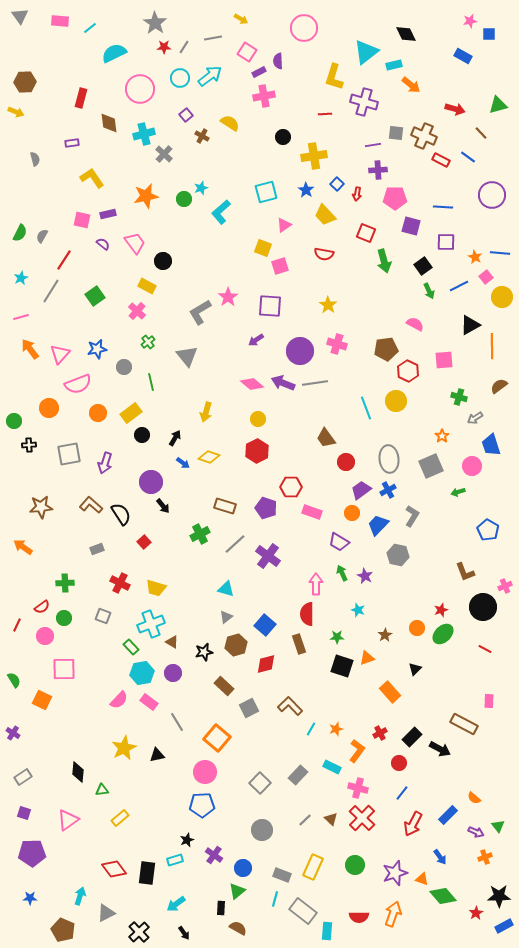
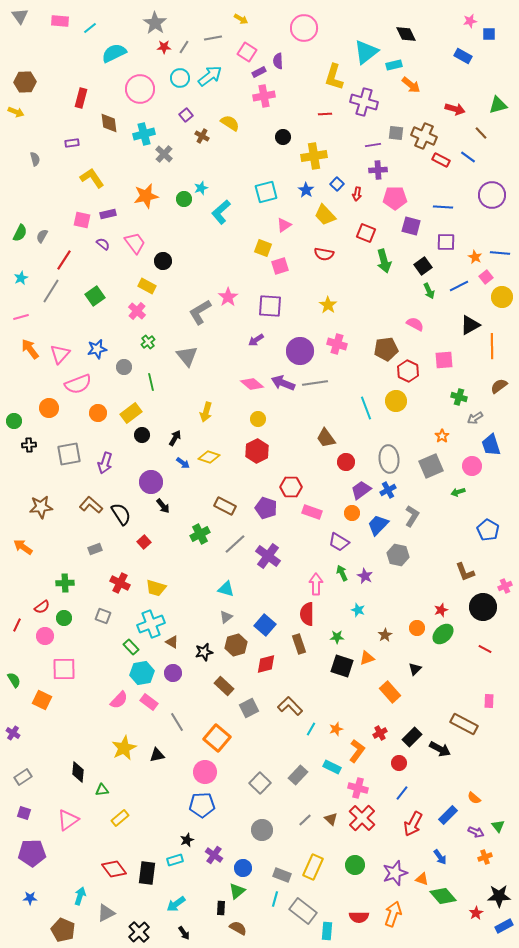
brown rectangle at (225, 506): rotated 10 degrees clockwise
gray rectangle at (97, 549): moved 2 px left
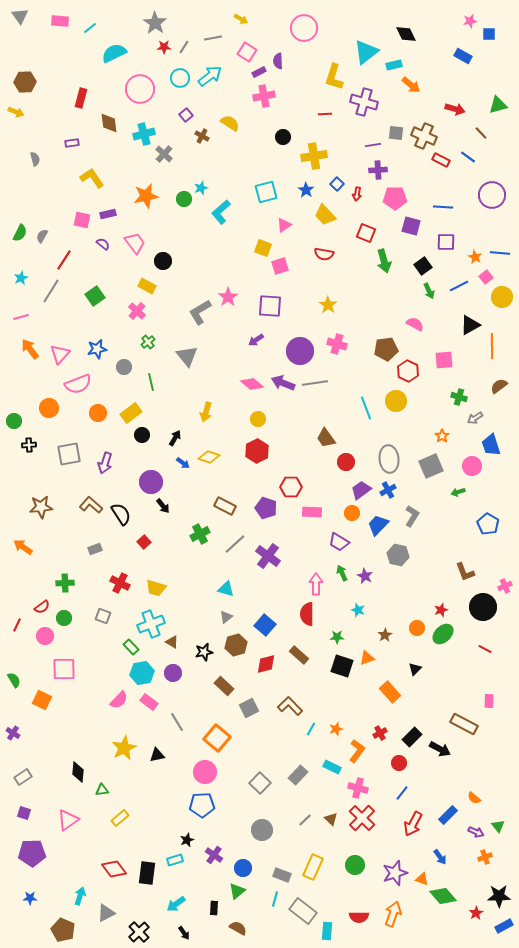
pink rectangle at (312, 512): rotated 18 degrees counterclockwise
blue pentagon at (488, 530): moved 6 px up
brown rectangle at (299, 644): moved 11 px down; rotated 30 degrees counterclockwise
black rectangle at (221, 908): moved 7 px left
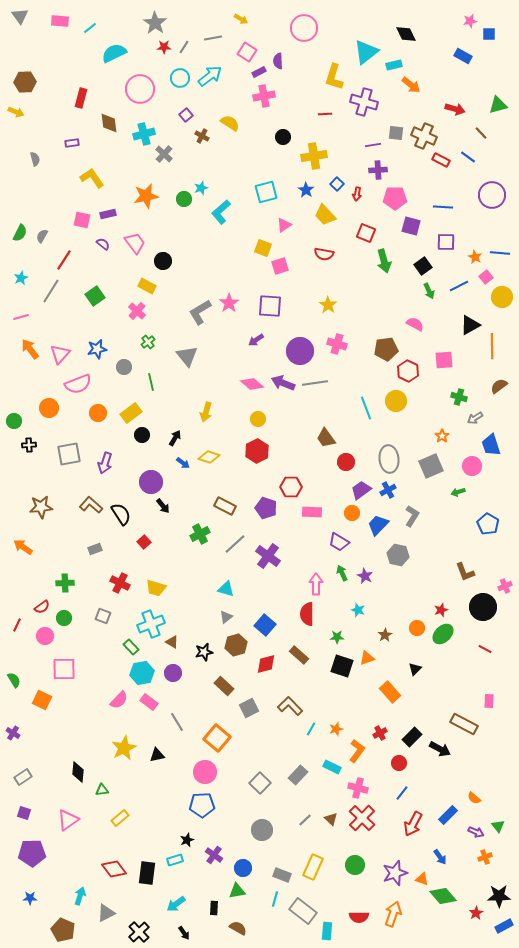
pink star at (228, 297): moved 1 px right, 6 px down
green triangle at (237, 891): rotated 30 degrees clockwise
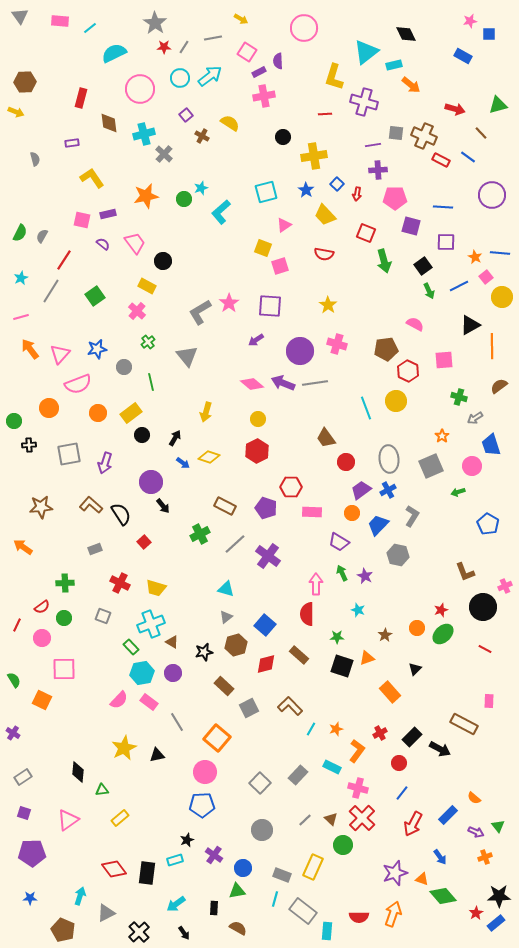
pink circle at (45, 636): moved 3 px left, 2 px down
green circle at (355, 865): moved 12 px left, 20 px up
blue rectangle at (504, 926): moved 8 px left, 3 px up; rotated 12 degrees counterclockwise
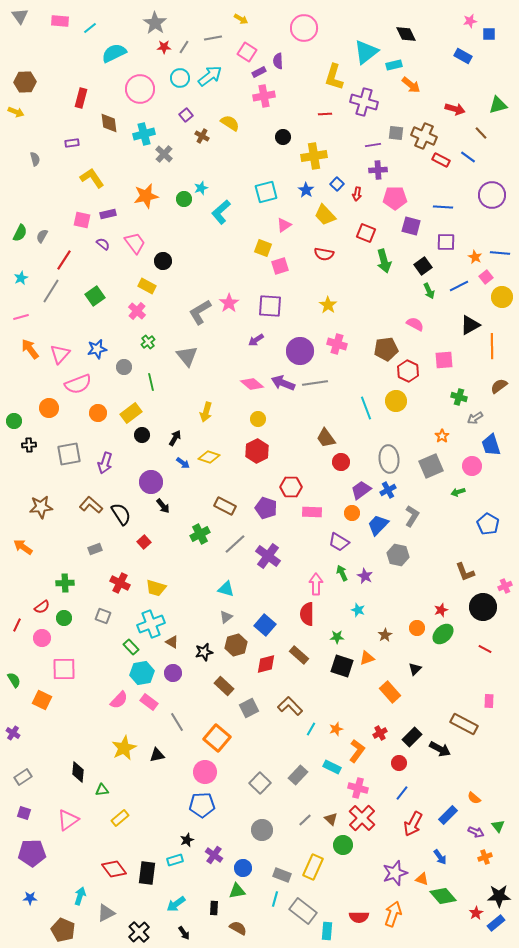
red circle at (346, 462): moved 5 px left
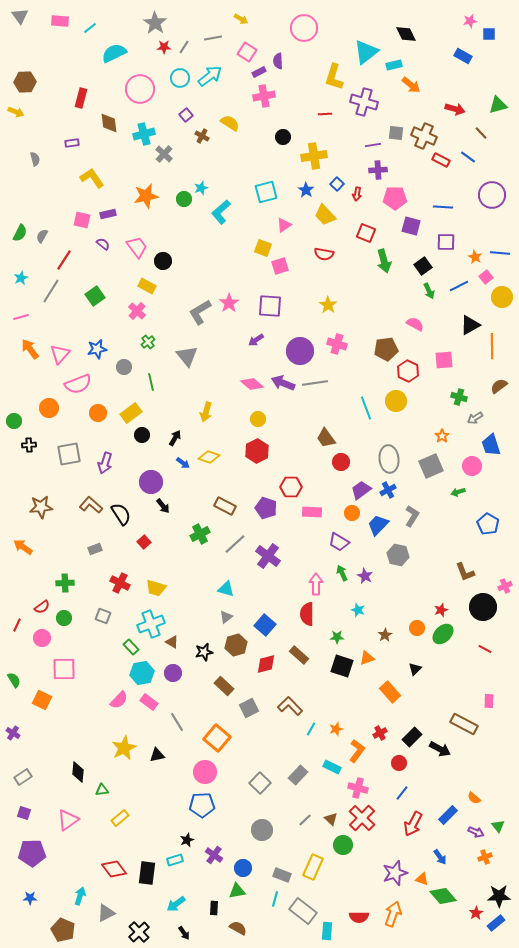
pink trapezoid at (135, 243): moved 2 px right, 4 px down
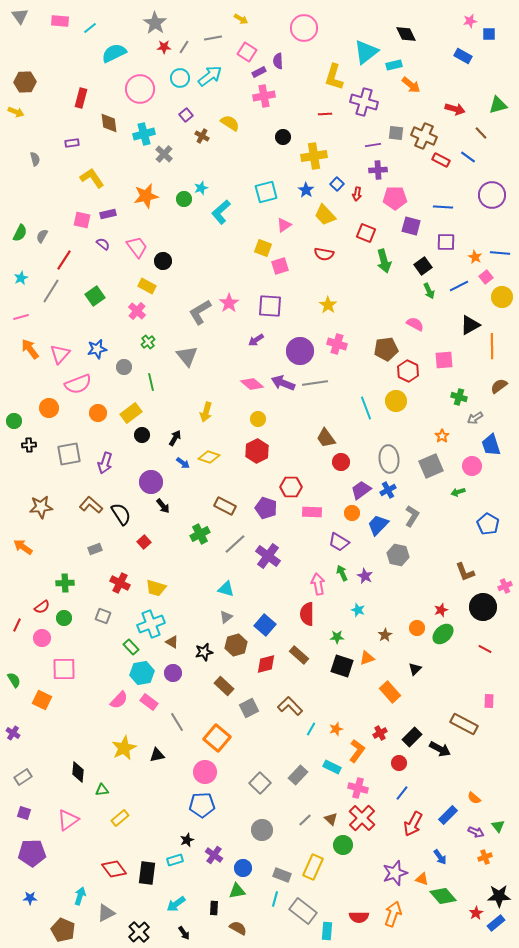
pink arrow at (316, 584): moved 2 px right; rotated 10 degrees counterclockwise
